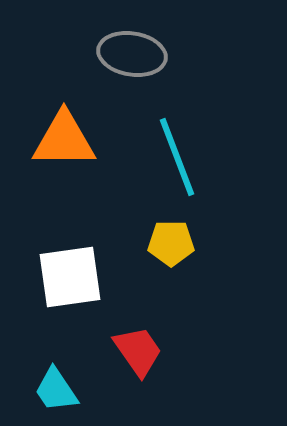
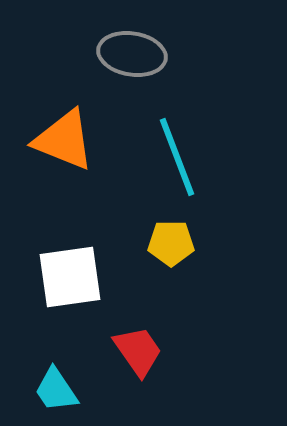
orange triangle: rotated 22 degrees clockwise
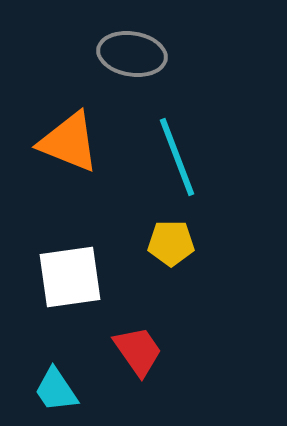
orange triangle: moved 5 px right, 2 px down
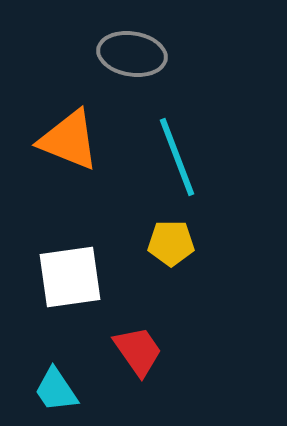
orange triangle: moved 2 px up
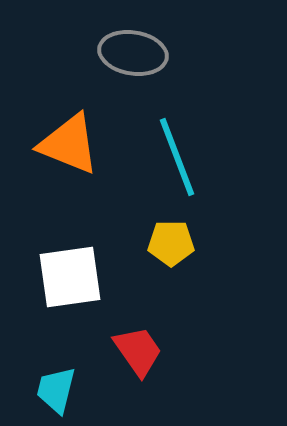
gray ellipse: moved 1 px right, 1 px up
orange triangle: moved 4 px down
cyan trapezoid: rotated 48 degrees clockwise
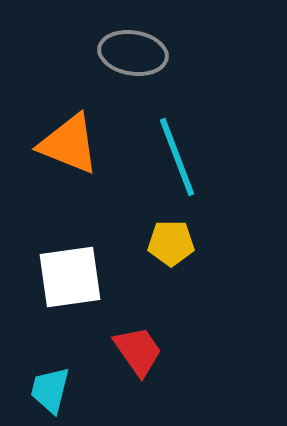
cyan trapezoid: moved 6 px left
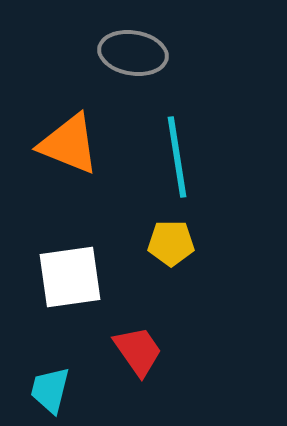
cyan line: rotated 12 degrees clockwise
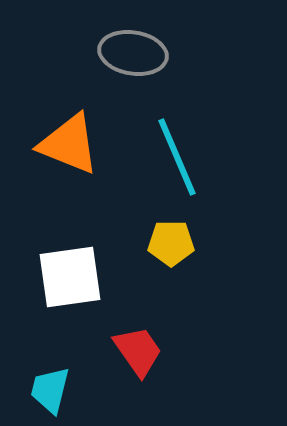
cyan line: rotated 14 degrees counterclockwise
